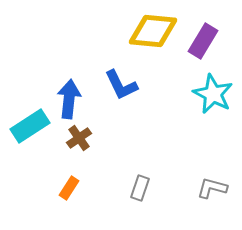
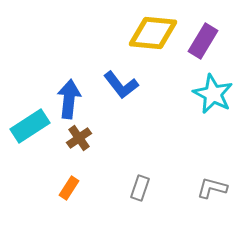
yellow diamond: moved 2 px down
blue L-shape: rotated 12 degrees counterclockwise
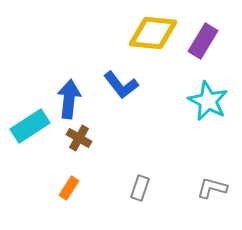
cyan star: moved 5 px left, 7 px down
brown cross: rotated 25 degrees counterclockwise
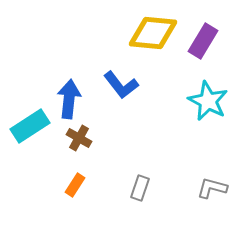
orange rectangle: moved 6 px right, 3 px up
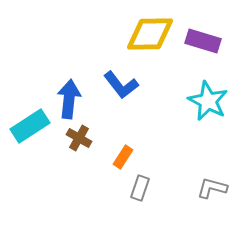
yellow diamond: moved 3 px left, 1 px down; rotated 6 degrees counterclockwise
purple rectangle: rotated 76 degrees clockwise
orange rectangle: moved 48 px right, 28 px up
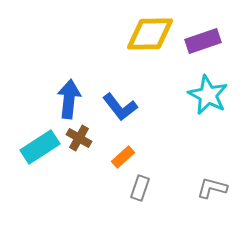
purple rectangle: rotated 36 degrees counterclockwise
blue L-shape: moved 1 px left, 22 px down
cyan star: moved 6 px up
cyan rectangle: moved 10 px right, 21 px down
orange rectangle: rotated 15 degrees clockwise
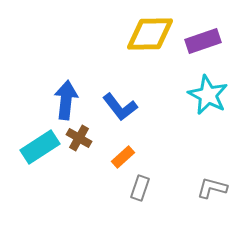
blue arrow: moved 3 px left, 1 px down
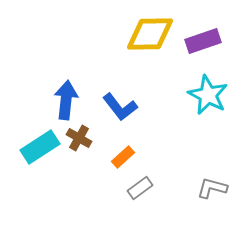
gray rectangle: rotated 35 degrees clockwise
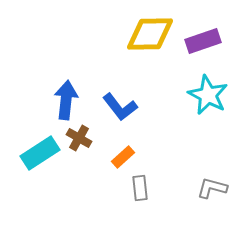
cyan rectangle: moved 6 px down
gray rectangle: rotated 60 degrees counterclockwise
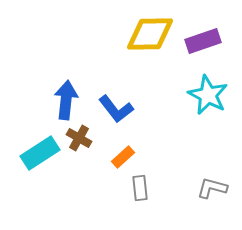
blue L-shape: moved 4 px left, 2 px down
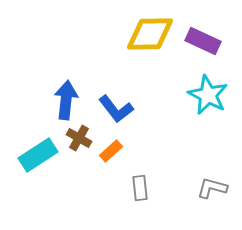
purple rectangle: rotated 44 degrees clockwise
cyan rectangle: moved 2 px left, 2 px down
orange rectangle: moved 12 px left, 6 px up
